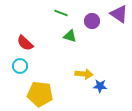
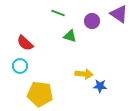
green line: moved 3 px left
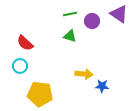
green line: moved 12 px right, 1 px down; rotated 32 degrees counterclockwise
blue star: moved 2 px right
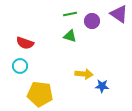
red semicircle: rotated 24 degrees counterclockwise
